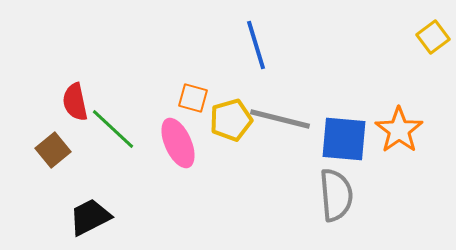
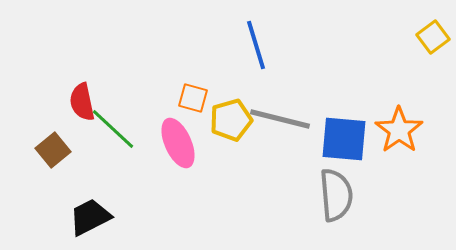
red semicircle: moved 7 px right
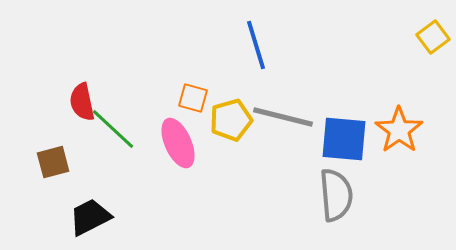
gray line: moved 3 px right, 2 px up
brown square: moved 12 px down; rotated 24 degrees clockwise
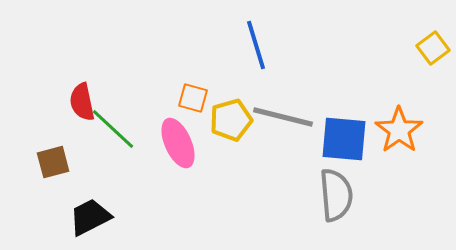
yellow square: moved 11 px down
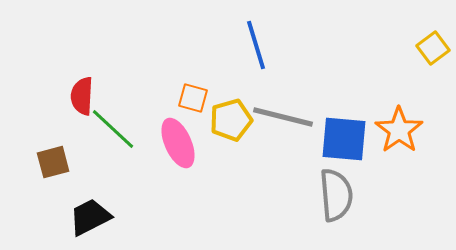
red semicircle: moved 6 px up; rotated 15 degrees clockwise
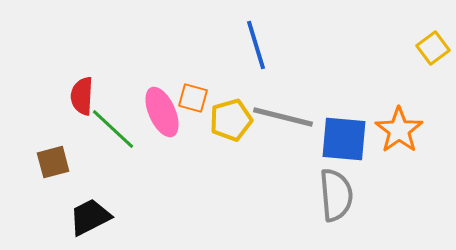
pink ellipse: moved 16 px left, 31 px up
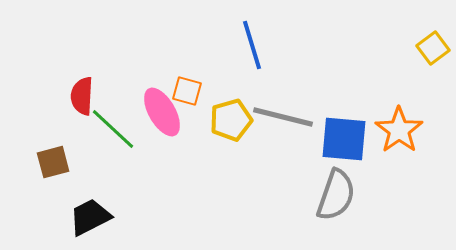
blue line: moved 4 px left
orange square: moved 6 px left, 7 px up
pink ellipse: rotated 6 degrees counterclockwise
gray semicircle: rotated 24 degrees clockwise
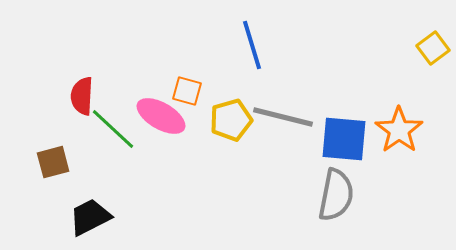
pink ellipse: moved 1 px left, 4 px down; rotated 30 degrees counterclockwise
gray semicircle: rotated 8 degrees counterclockwise
